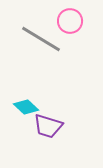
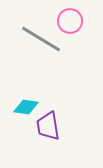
cyan diamond: rotated 35 degrees counterclockwise
purple trapezoid: rotated 64 degrees clockwise
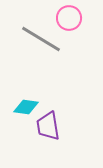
pink circle: moved 1 px left, 3 px up
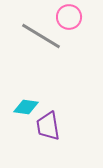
pink circle: moved 1 px up
gray line: moved 3 px up
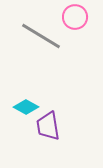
pink circle: moved 6 px right
cyan diamond: rotated 20 degrees clockwise
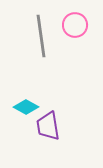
pink circle: moved 8 px down
gray line: rotated 51 degrees clockwise
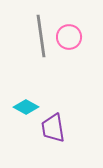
pink circle: moved 6 px left, 12 px down
purple trapezoid: moved 5 px right, 2 px down
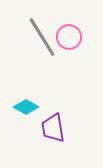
gray line: moved 1 px right, 1 px down; rotated 24 degrees counterclockwise
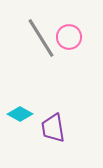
gray line: moved 1 px left, 1 px down
cyan diamond: moved 6 px left, 7 px down
